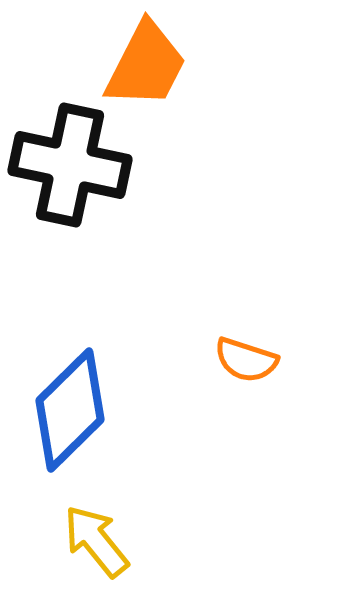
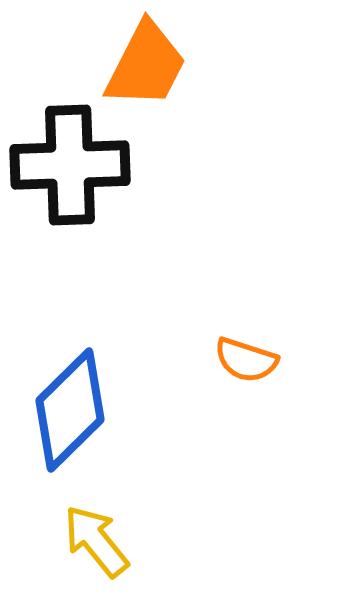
black cross: rotated 14 degrees counterclockwise
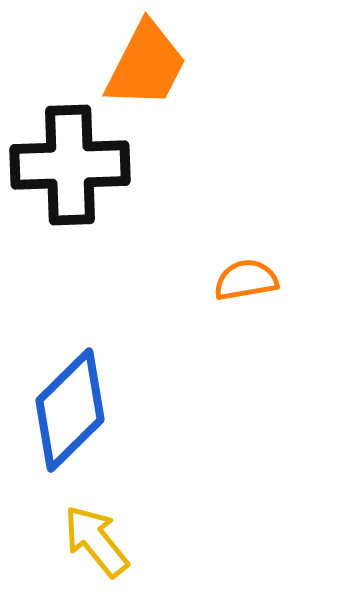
orange semicircle: moved 80 px up; rotated 152 degrees clockwise
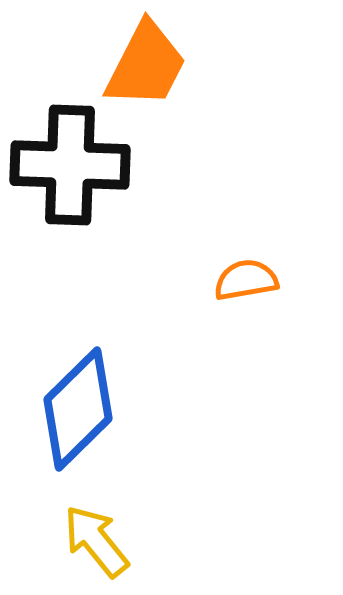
black cross: rotated 4 degrees clockwise
blue diamond: moved 8 px right, 1 px up
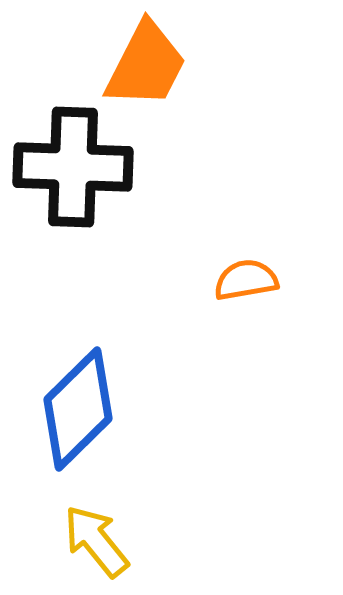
black cross: moved 3 px right, 2 px down
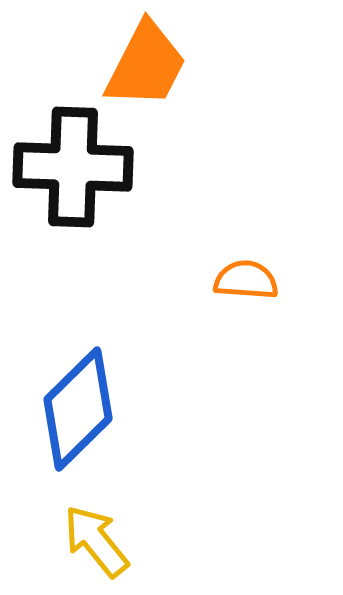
orange semicircle: rotated 14 degrees clockwise
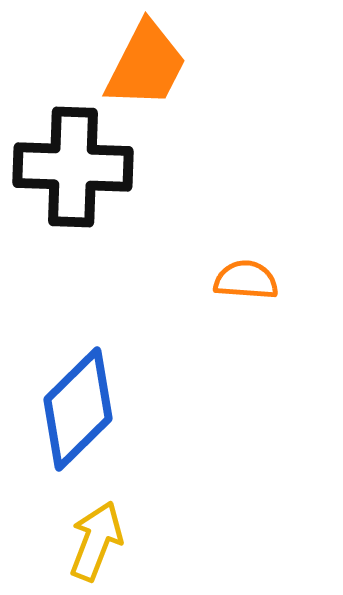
yellow arrow: rotated 60 degrees clockwise
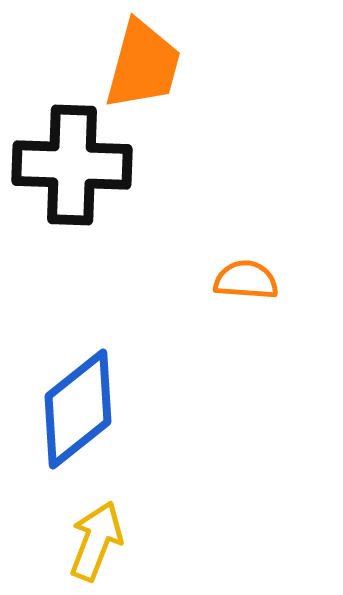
orange trapezoid: moved 3 px left; rotated 12 degrees counterclockwise
black cross: moved 1 px left, 2 px up
blue diamond: rotated 6 degrees clockwise
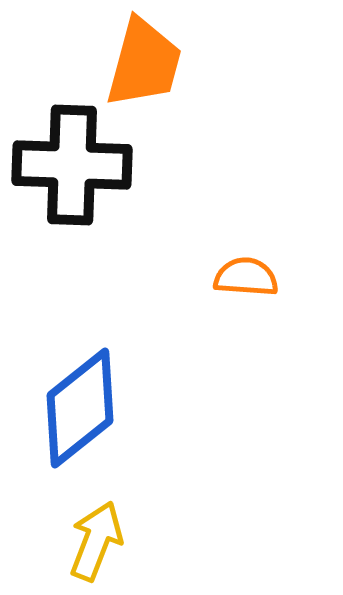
orange trapezoid: moved 1 px right, 2 px up
orange semicircle: moved 3 px up
blue diamond: moved 2 px right, 1 px up
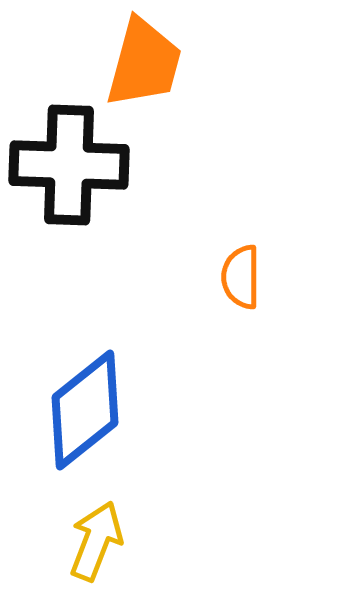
black cross: moved 3 px left
orange semicircle: moved 5 px left; rotated 94 degrees counterclockwise
blue diamond: moved 5 px right, 2 px down
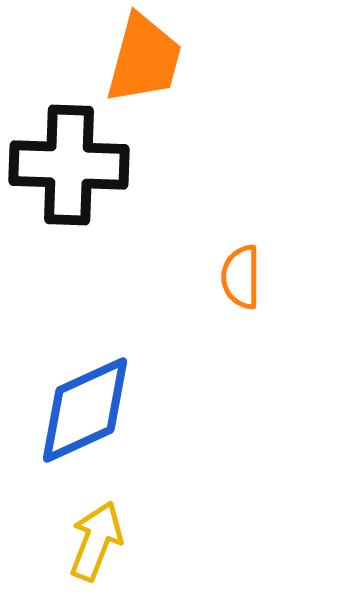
orange trapezoid: moved 4 px up
blue diamond: rotated 14 degrees clockwise
